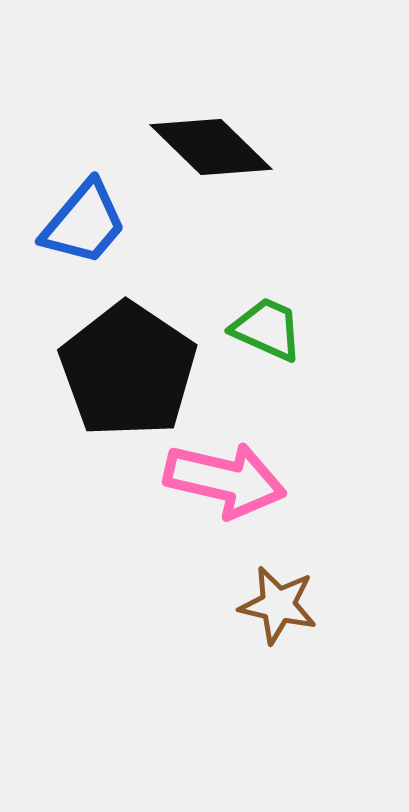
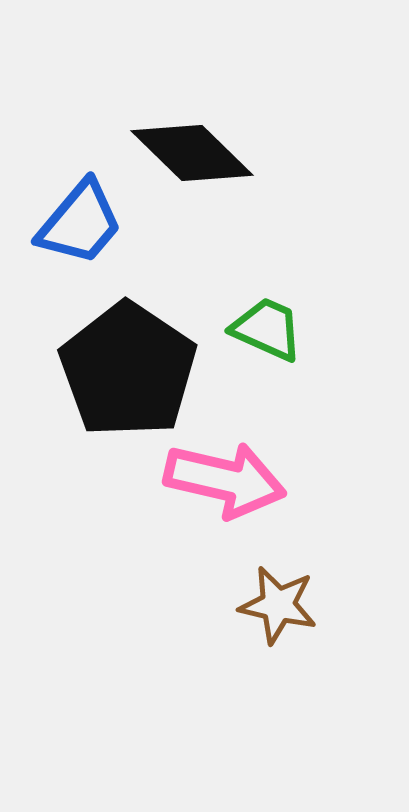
black diamond: moved 19 px left, 6 px down
blue trapezoid: moved 4 px left
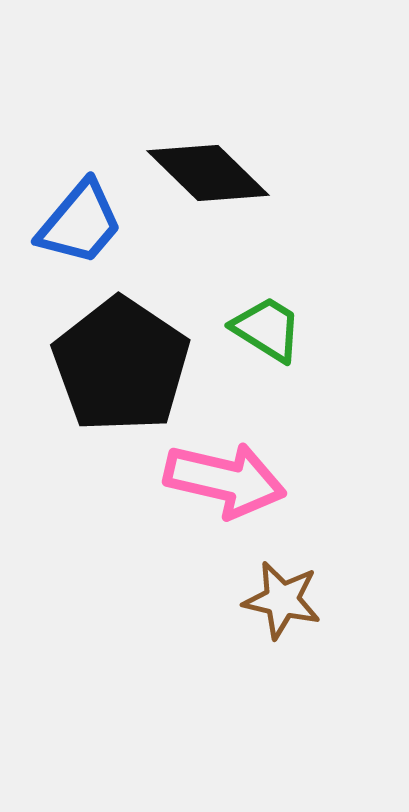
black diamond: moved 16 px right, 20 px down
green trapezoid: rotated 8 degrees clockwise
black pentagon: moved 7 px left, 5 px up
brown star: moved 4 px right, 5 px up
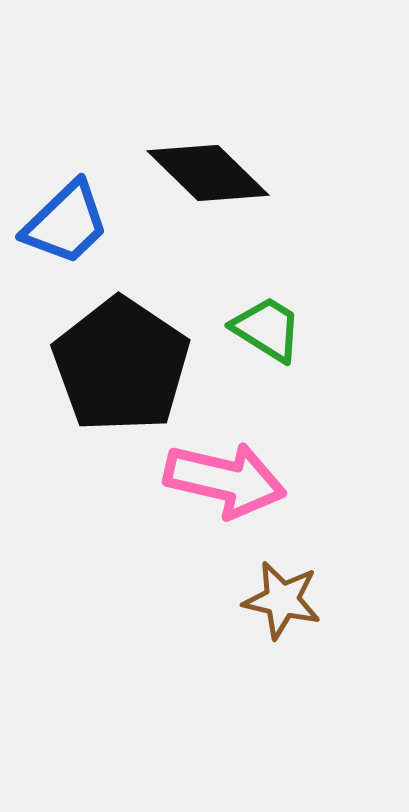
blue trapezoid: moved 14 px left; rotated 6 degrees clockwise
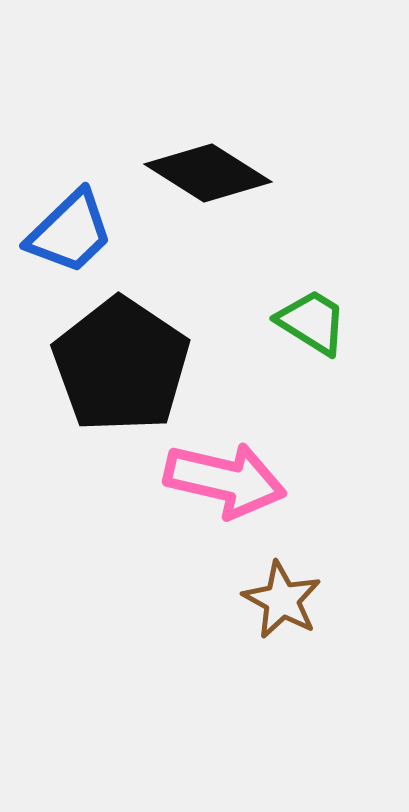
black diamond: rotated 12 degrees counterclockwise
blue trapezoid: moved 4 px right, 9 px down
green trapezoid: moved 45 px right, 7 px up
brown star: rotated 16 degrees clockwise
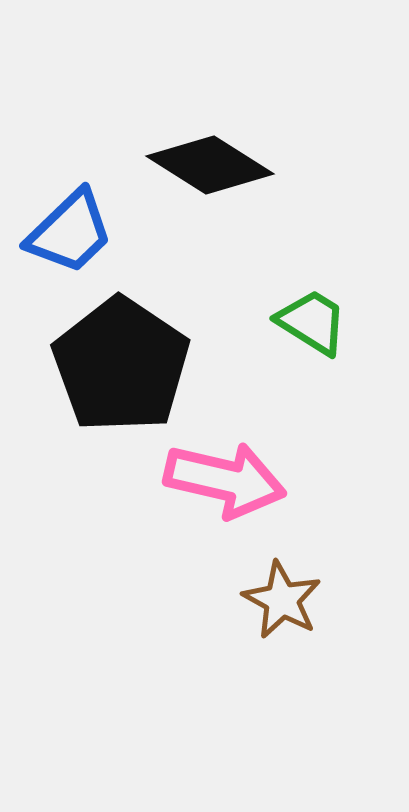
black diamond: moved 2 px right, 8 px up
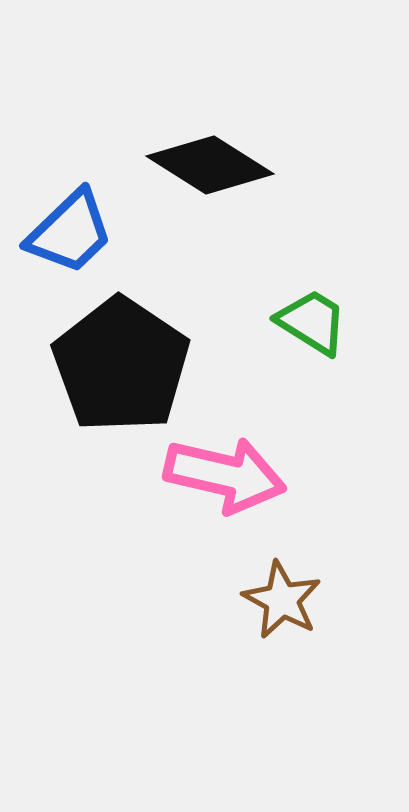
pink arrow: moved 5 px up
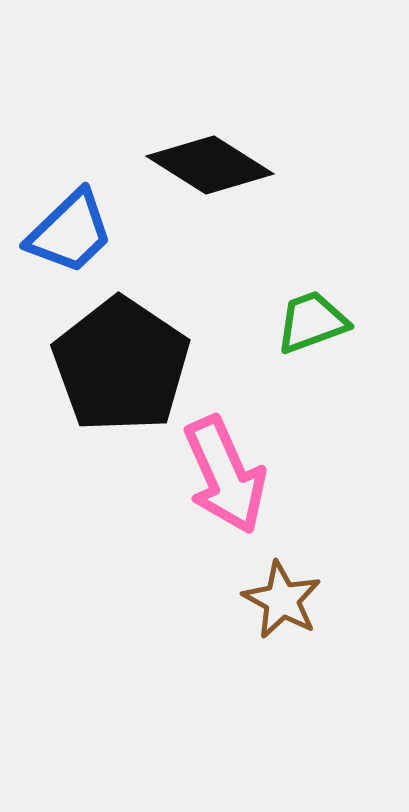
green trapezoid: rotated 52 degrees counterclockwise
pink arrow: rotated 53 degrees clockwise
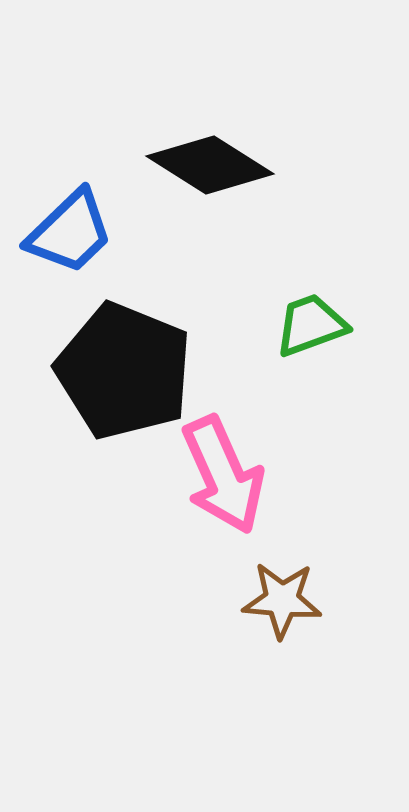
green trapezoid: moved 1 px left, 3 px down
black pentagon: moved 3 px right, 6 px down; rotated 12 degrees counterclockwise
pink arrow: moved 2 px left
brown star: rotated 24 degrees counterclockwise
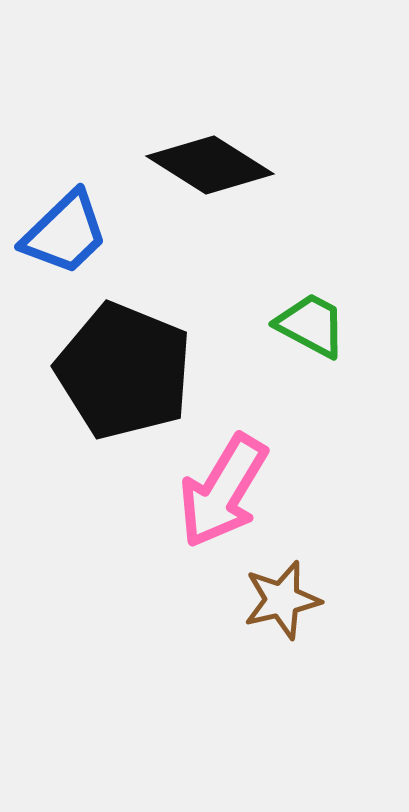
blue trapezoid: moved 5 px left, 1 px down
green trapezoid: rotated 48 degrees clockwise
pink arrow: moved 16 px down; rotated 55 degrees clockwise
brown star: rotated 18 degrees counterclockwise
